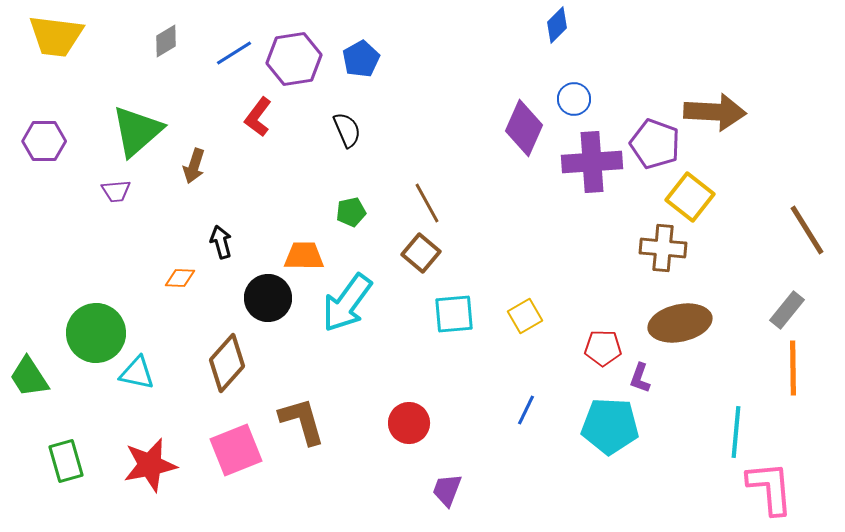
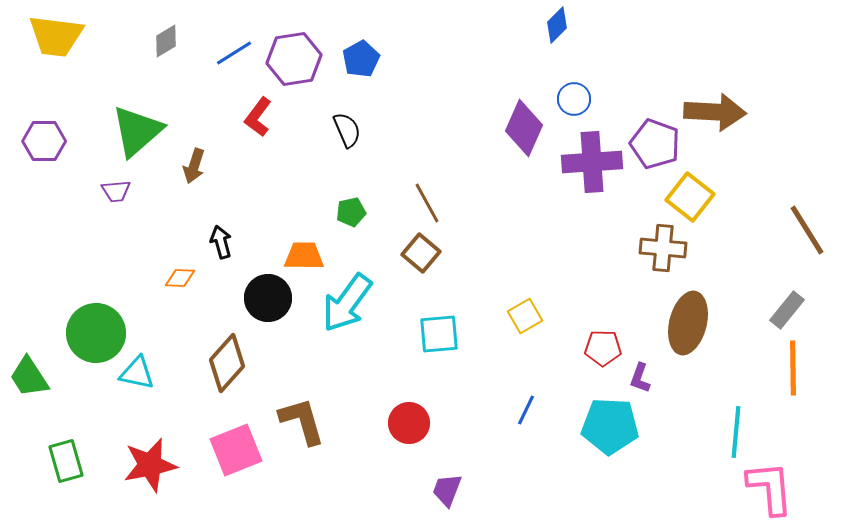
cyan square at (454, 314): moved 15 px left, 20 px down
brown ellipse at (680, 323): moved 8 px right; rotated 64 degrees counterclockwise
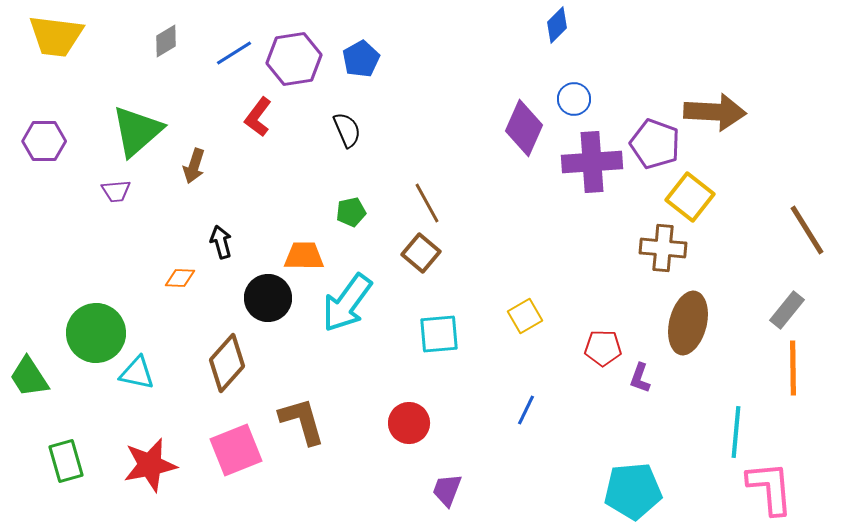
cyan pentagon at (610, 426): moved 23 px right, 65 px down; rotated 8 degrees counterclockwise
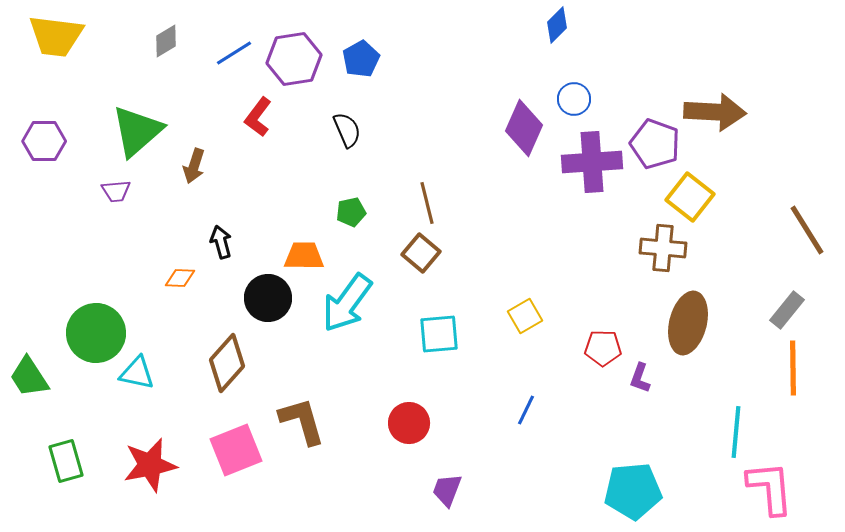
brown line at (427, 203): rotated 15 degrees clockwise
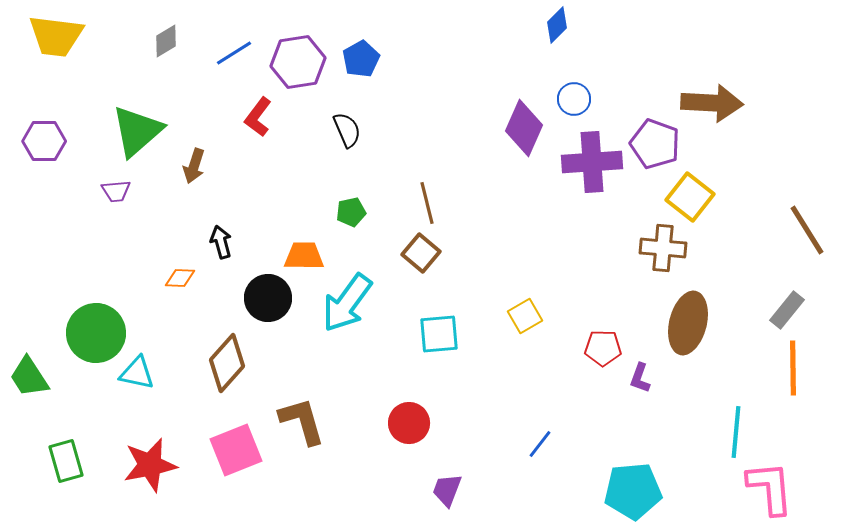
purple hexagon at (294, 59): moved 4 px right, 3 px down
brown arrow at (715, 112): moved 3 px left, 9 px up
blue line at (526, 410): moved 14 px right, 34 px down; rotated 12 degrees clockwise
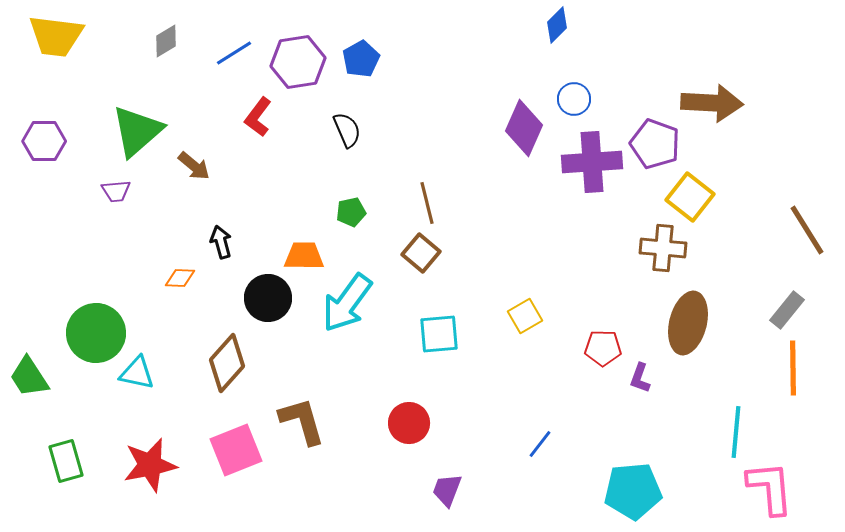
brown arrow at (194, 166): rotated 68 degrees counterclockwise
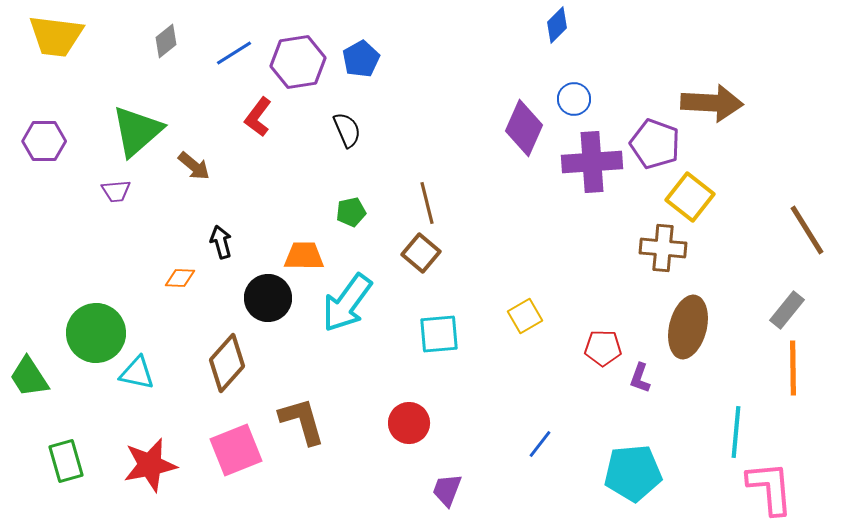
gray diamond at (166, 41): rotated 8 degrees counterclockwise
brown ellipse at (688, 323): moved 4 px down
cyan pentagon at (633, 491): moved 18 px up
